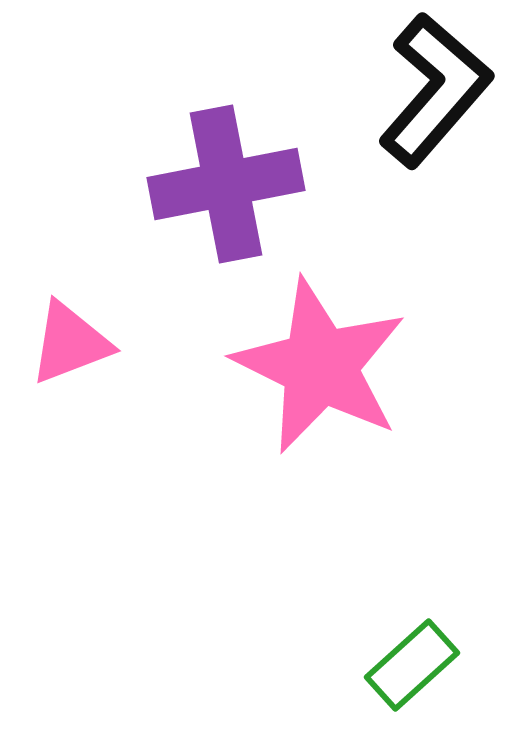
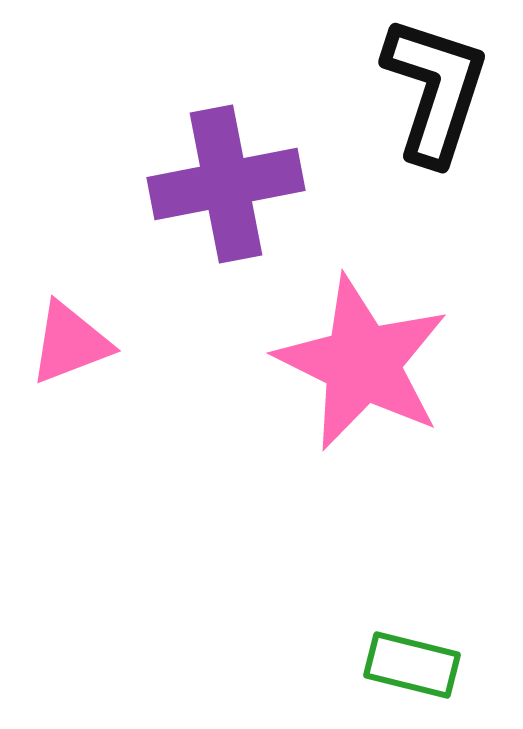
black L-shape: rotated 23 degrees counterclockwise
pink star: moved 42 px right, 3 px up
green rectangle: rotated 56 degrees clockwise
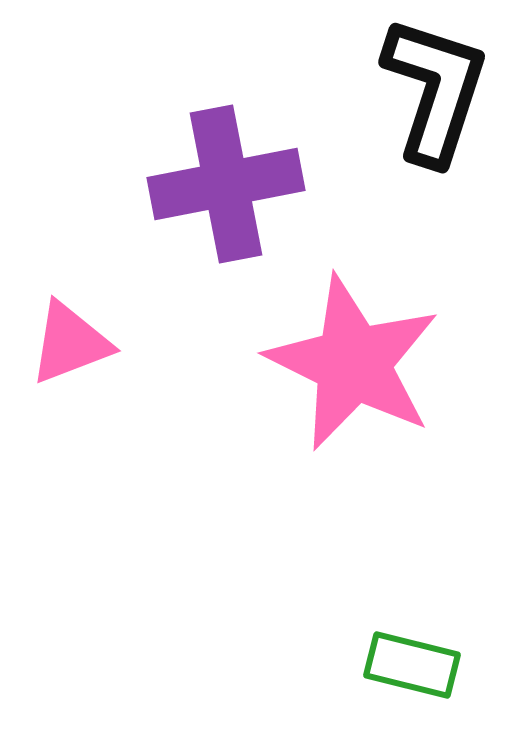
pink star: moved 9 px left
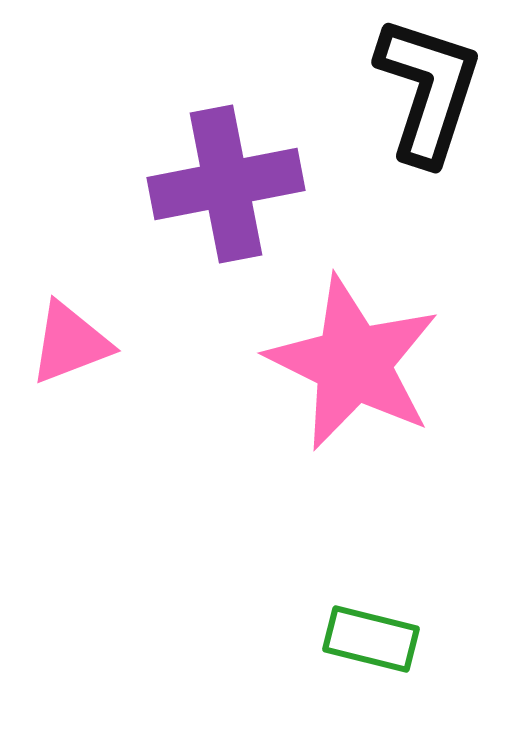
black L-shape: moved 7 px left
green rectangle: moved 41 px left, 26 px up
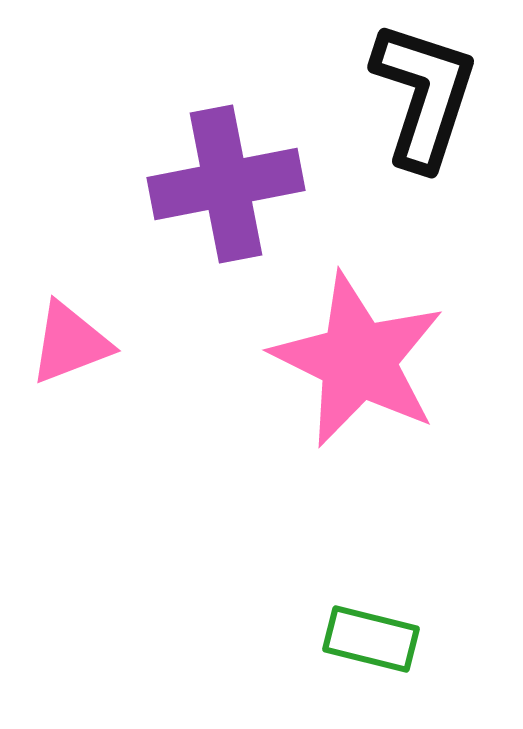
black L-shape: moved 4 px left, 5 px down
pink star: moved 5 px right, 3 px up
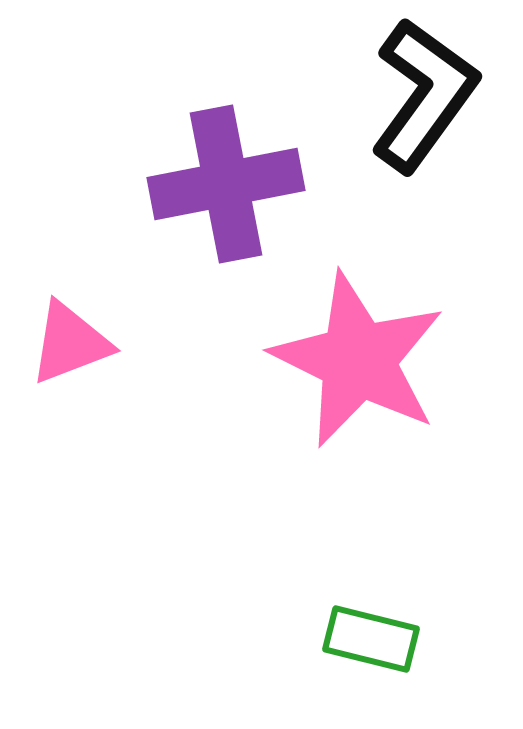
black L-shape: rotated 18 degrees clockwise
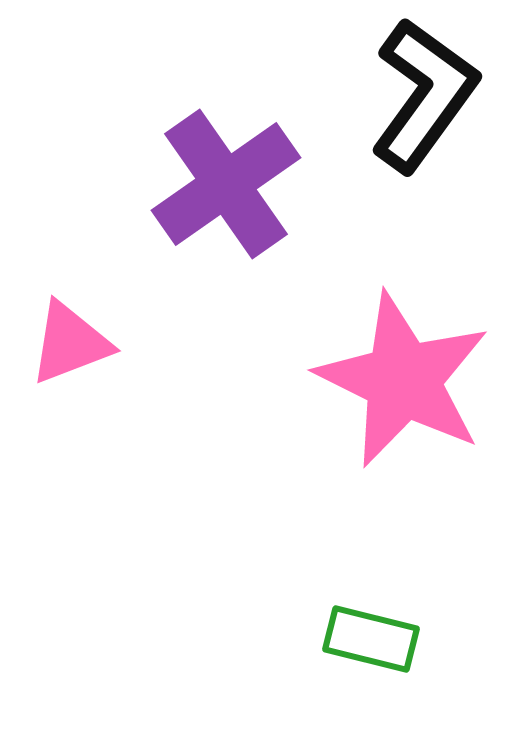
purple cross: rotated 24 degrees counterclockwise
pink star: moved 45 px right, 20 px down
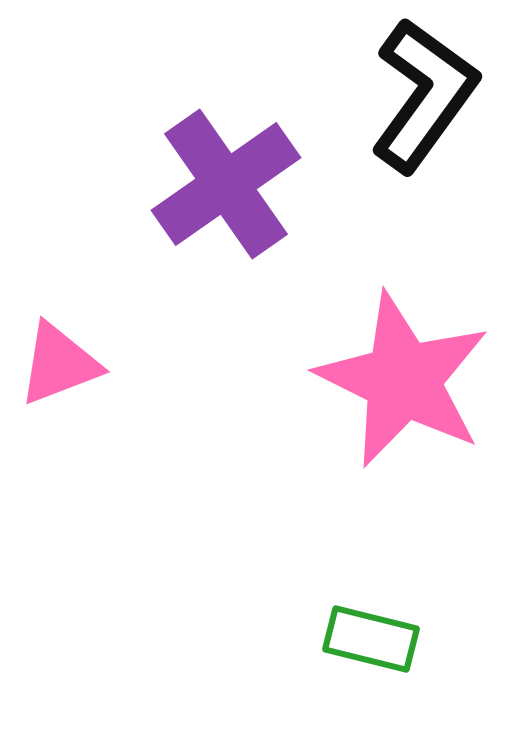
pink triangle: moved 11 px left, 21 px down
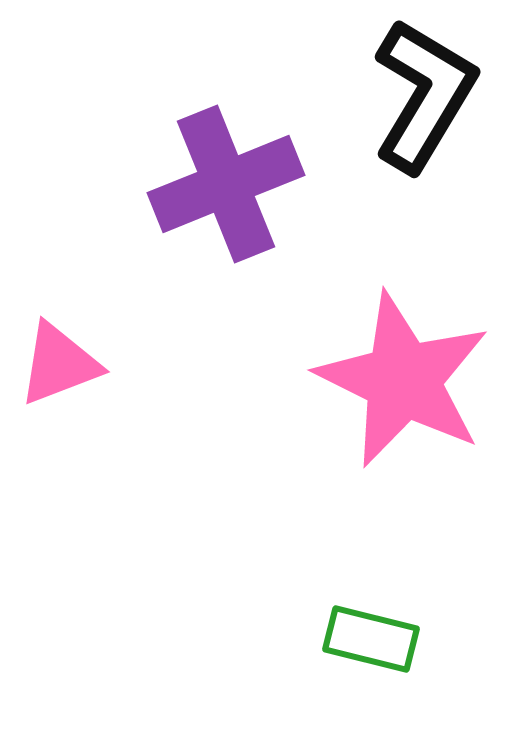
black L-shape: rotated 5 degrees counterclockwise
purple cross: rotated 13 degrees clockwise
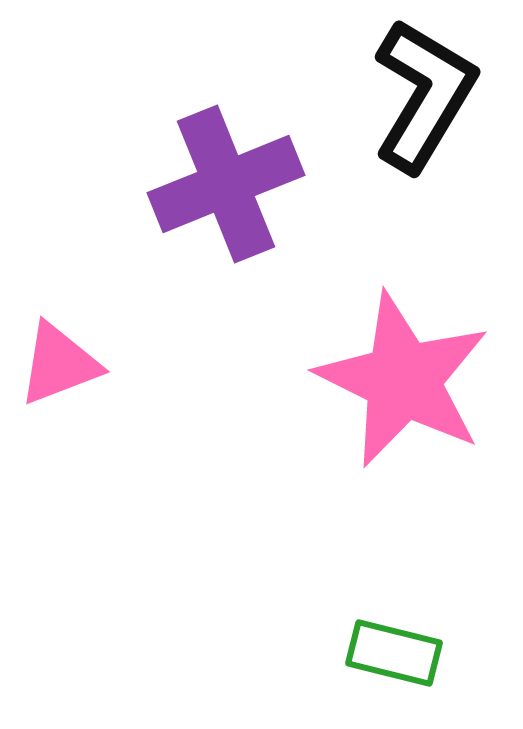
green rectangle: moved 23 px right, 14 px down
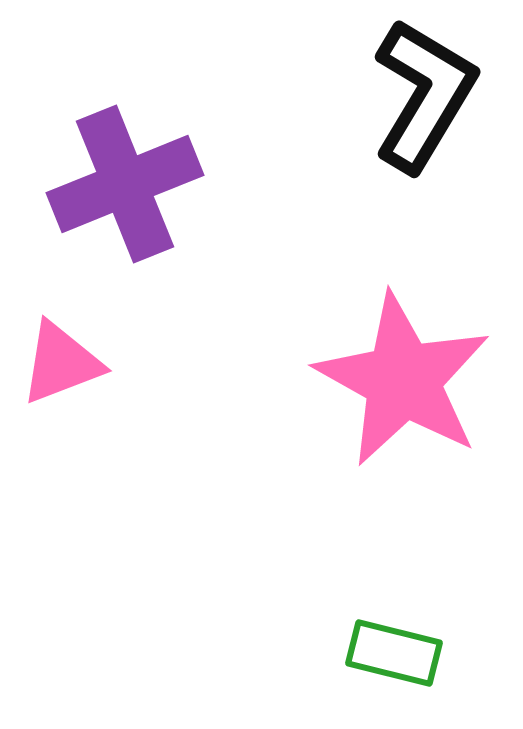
purple cross: moved 101 px left
pink triangle: moved 2 px right, 1 px up
pink star: rotated 3 degrees clockwise
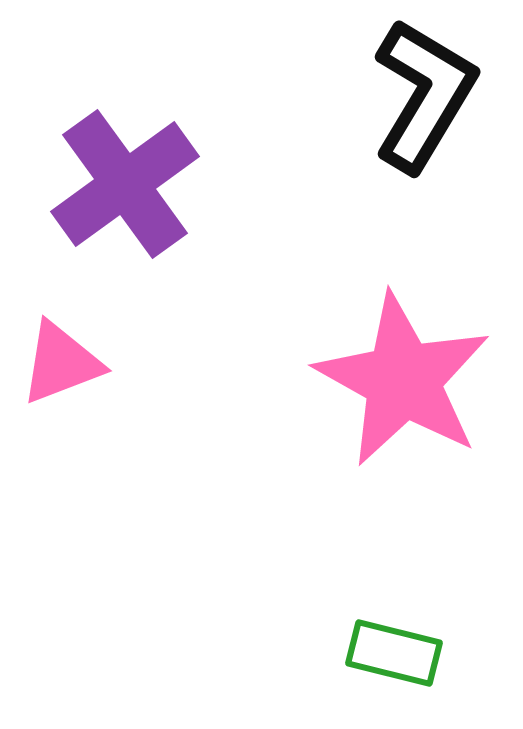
purple cross: rotated 14 degrees counterclockwise
